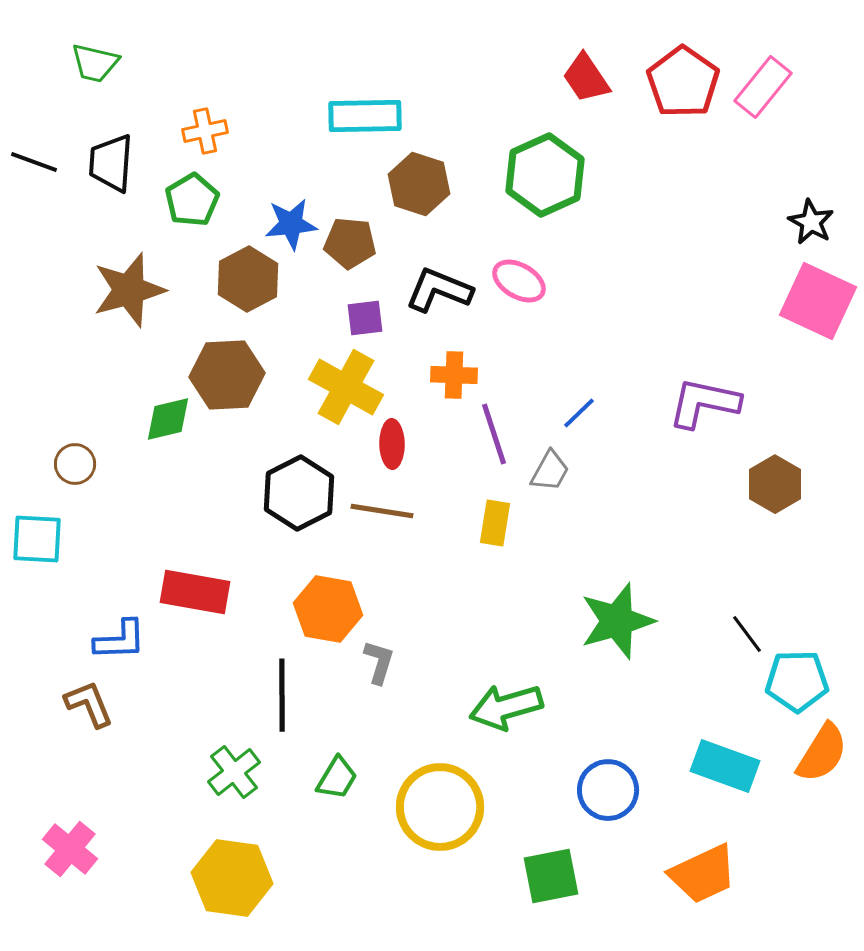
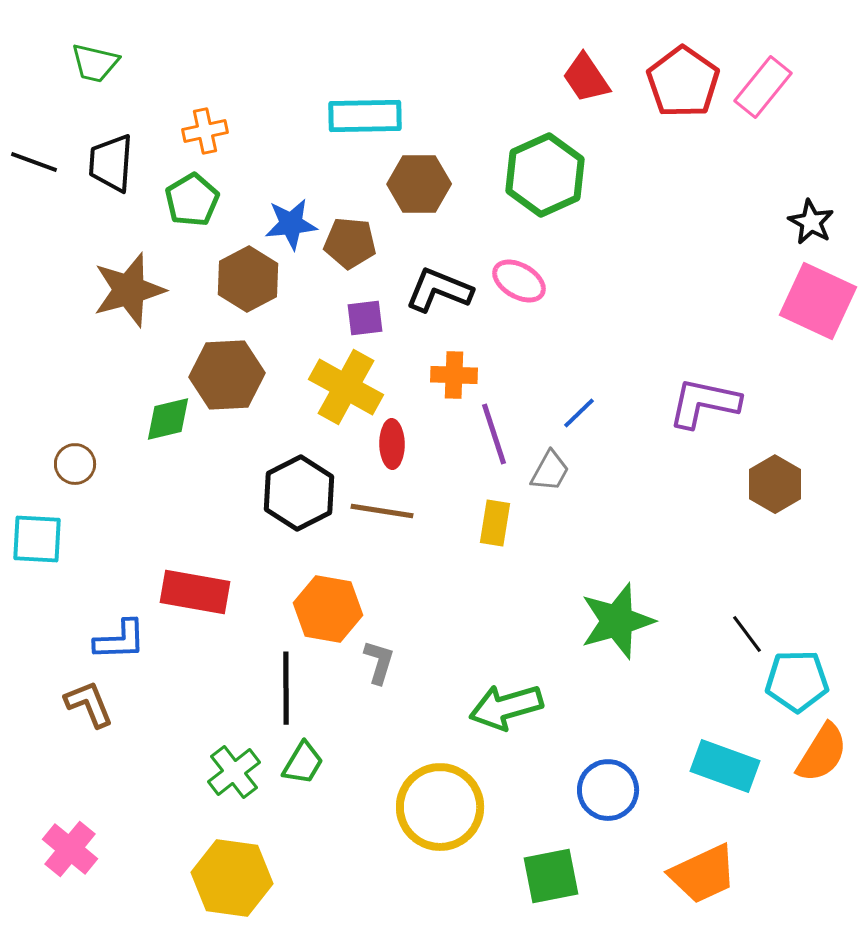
brown hexagon at (419, 184): rotated 18 degrees counterclockwise
black line at (282, 695): moved 4 px right, 7 px up
green trapezoid at (337, 778): moved 34 px left, 15 px up
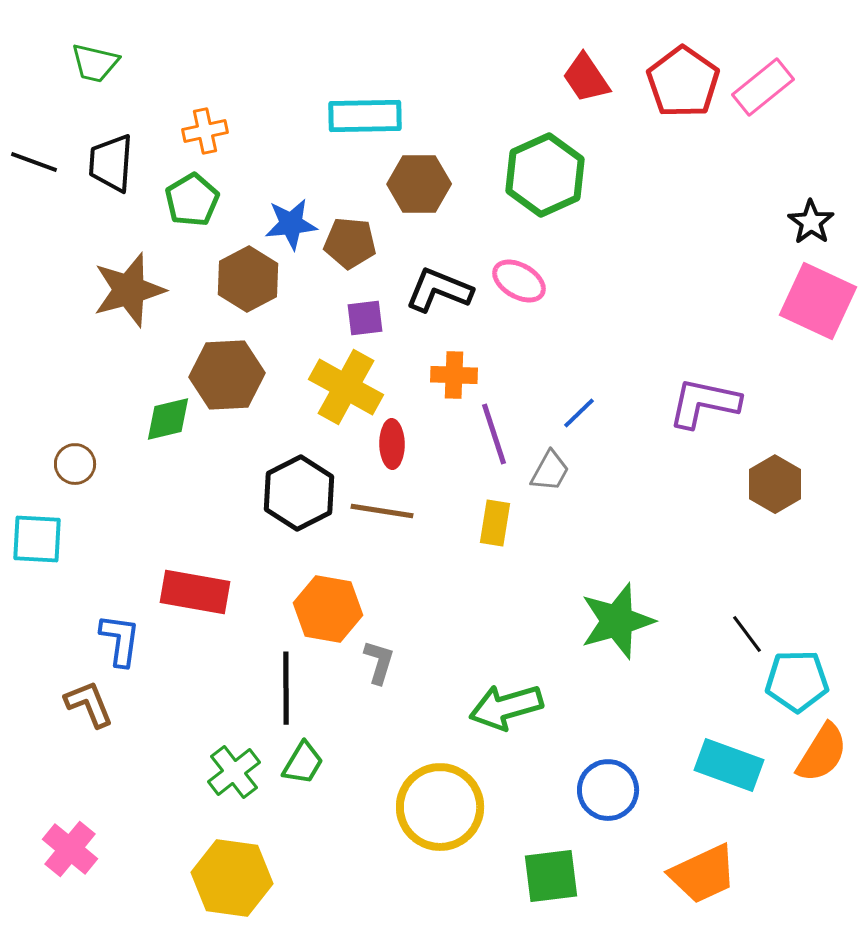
pink rectangle at (763, 87): rotated 12 degrees clockwise
black star at (811, 222): rotated 6 degrees clockwise
blue L-shape at (120, 640): rotated 80 degrees counterclockwise
cyan rectangle at (725, 766): moved 4 px right, 1 px up
green square at (551, 876): rotated 4 degrees clockwise
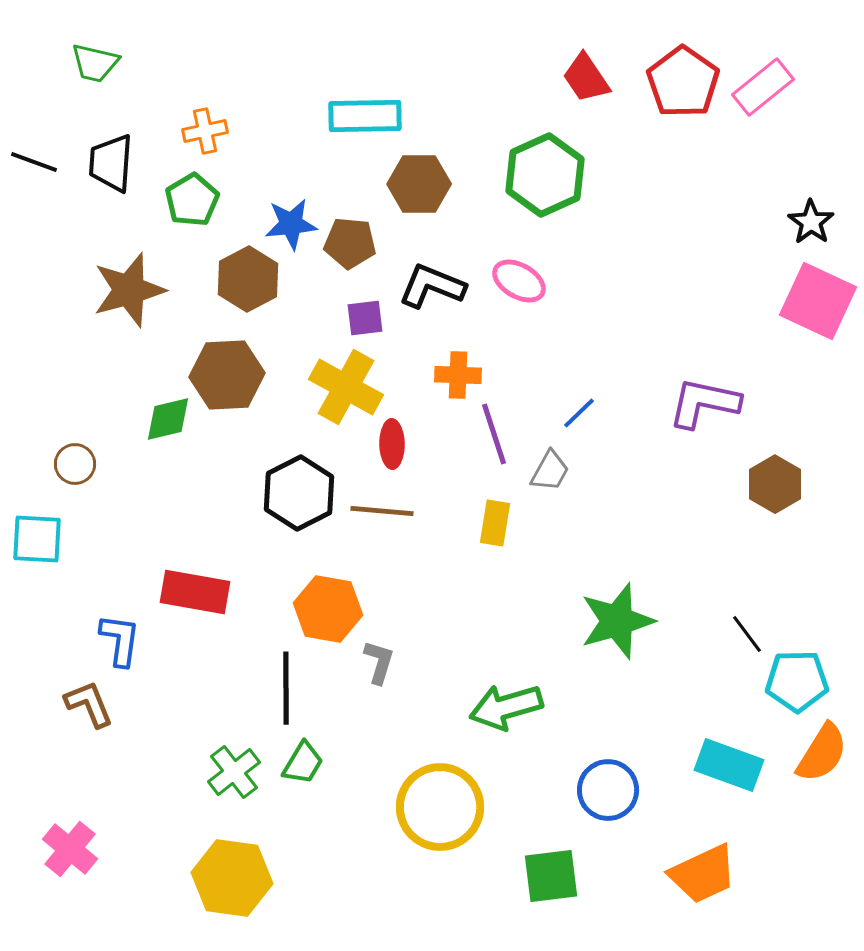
black L-shape at (439, 290): moved 7 px left, 4 px up
orange cross at (454, 375): moved 4 px right
brown line at (382, 511): rotated 4 degrees counterclockwise
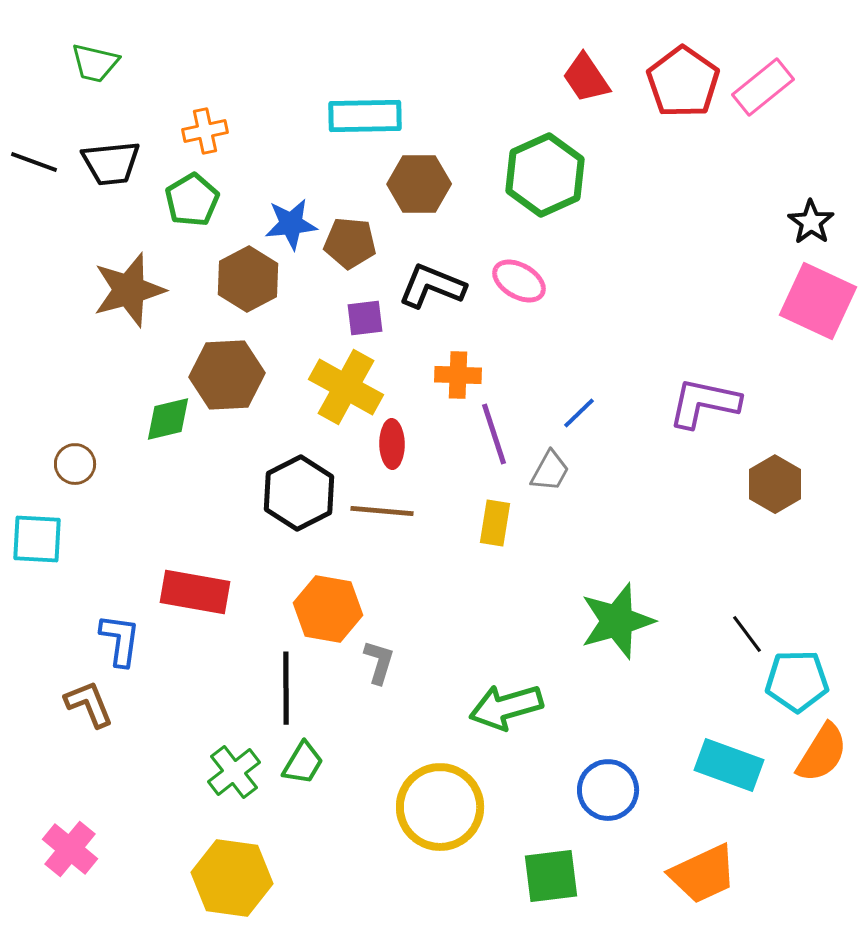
black trapezoid at (111, 163): rotated 100 degrees counterclockwise
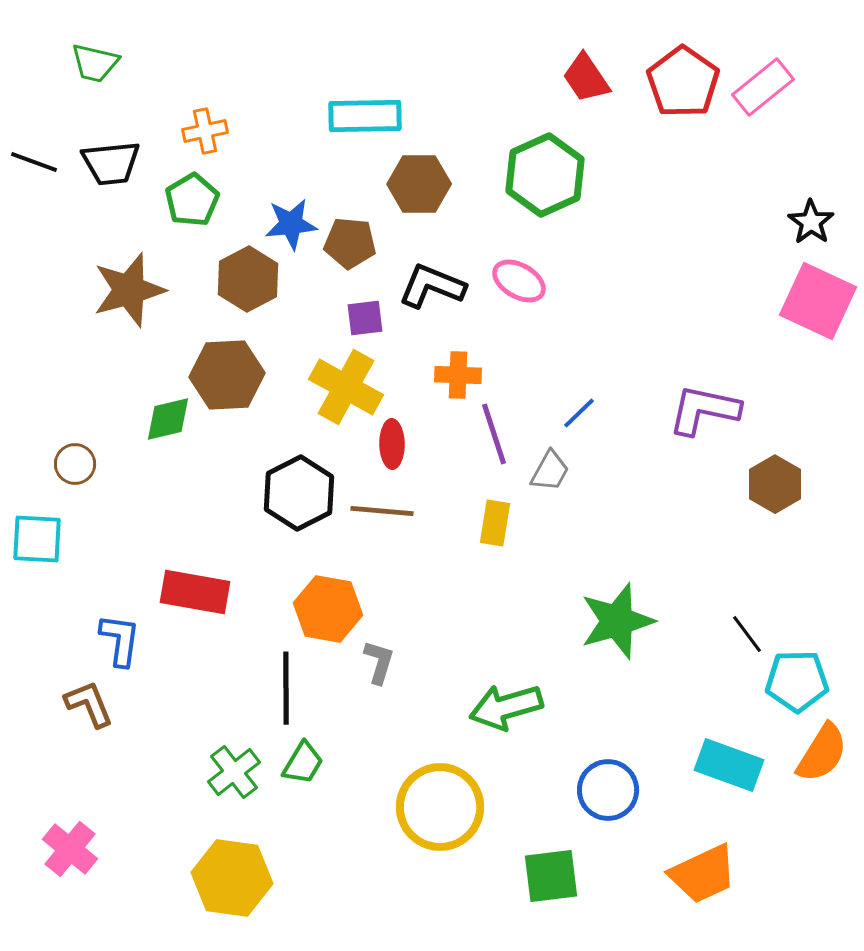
purple L-shape at (704, 403): moved 7 px down
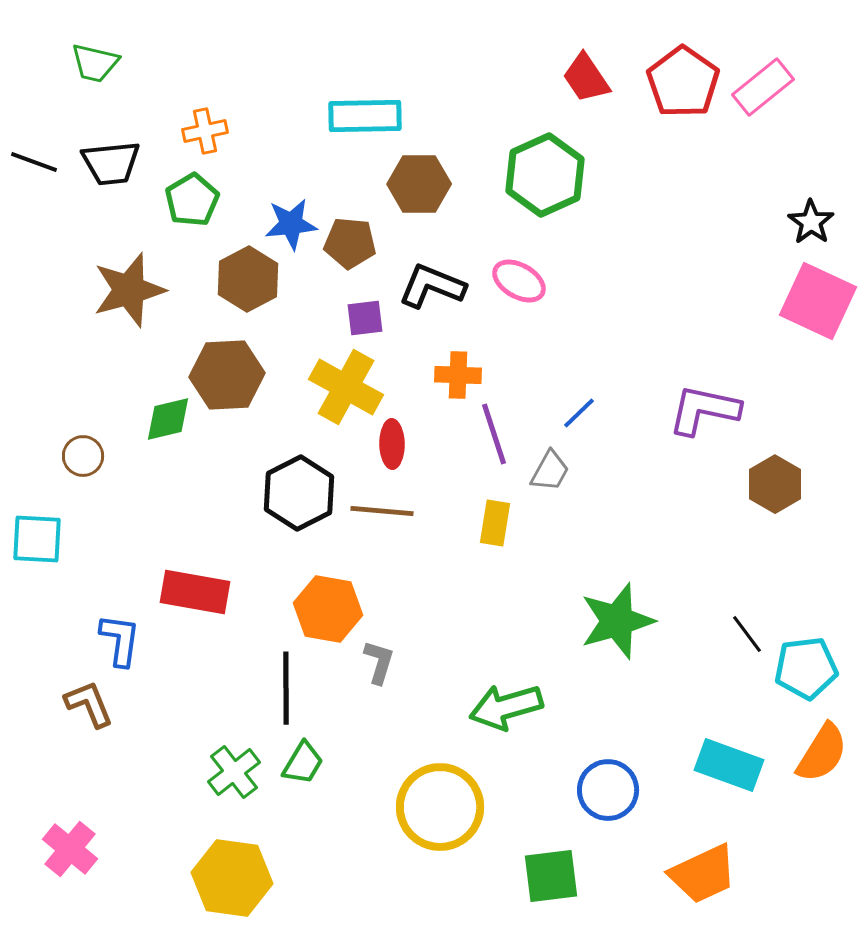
brown circle at (75, 464): moved 8 px right, 8 px up
cyan pentagon at (797, 681): moved 9 px right, 13 px up; rotated 6 degrees counterclockwise
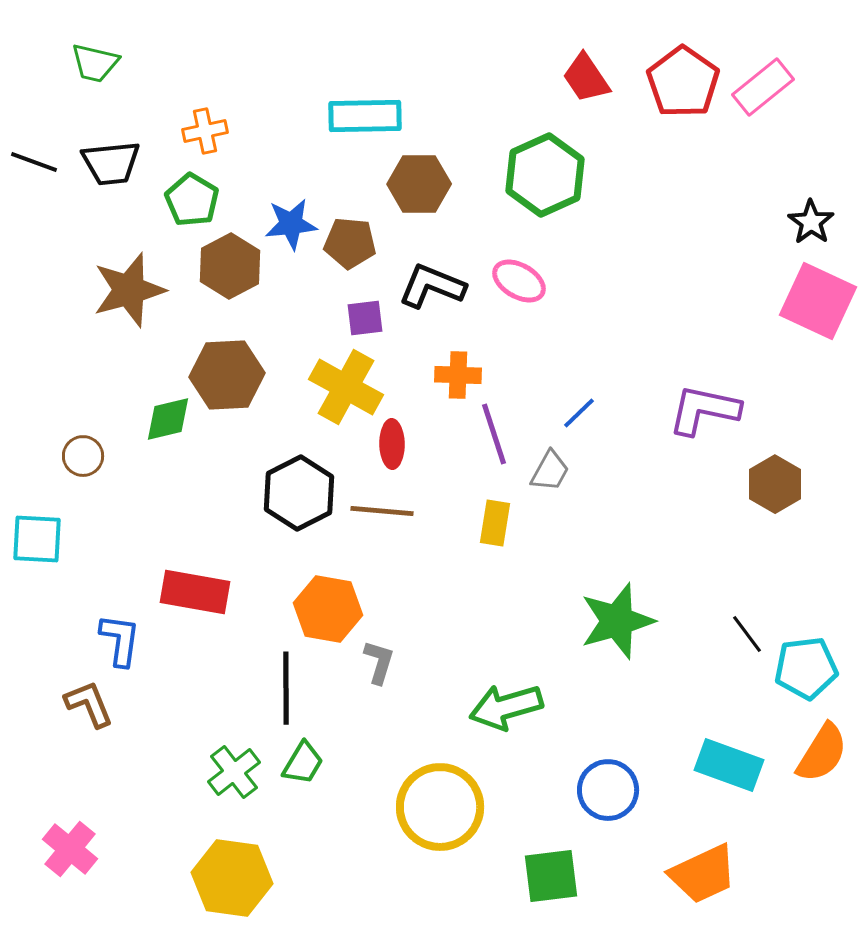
green pentagon at (192, 200): rotated 10 degrees counterclockwise
brown hexagon at (248, 279): moved 18 px left, 13 px up
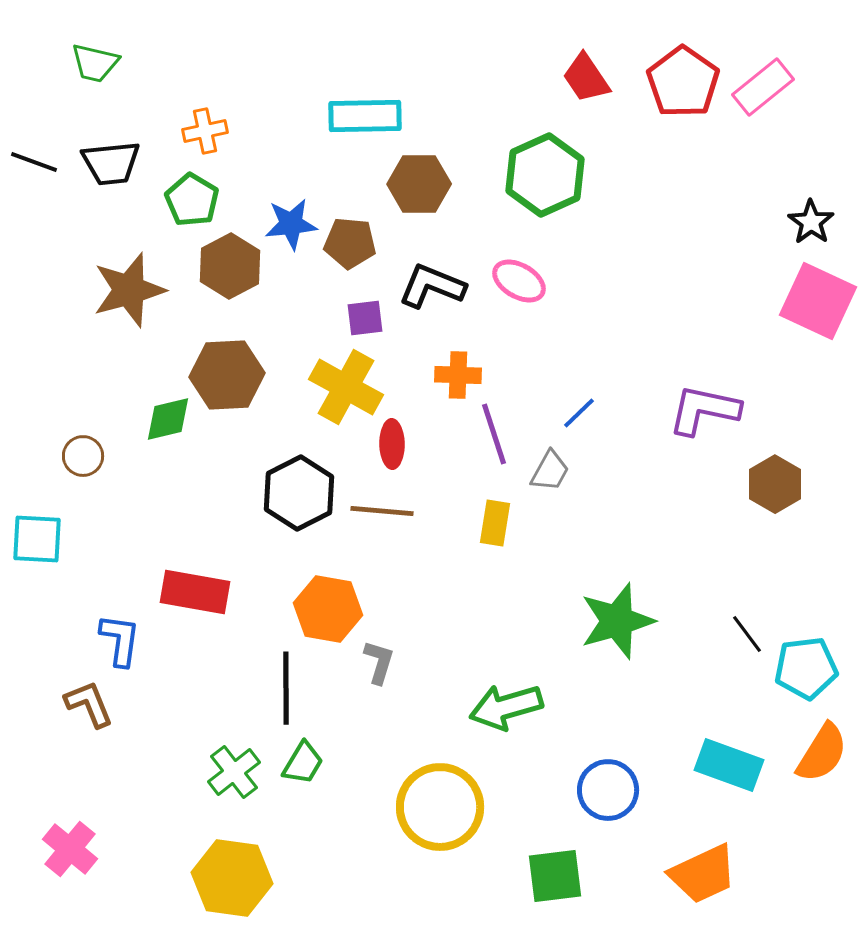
green square at (551, 876): moved 4 px right
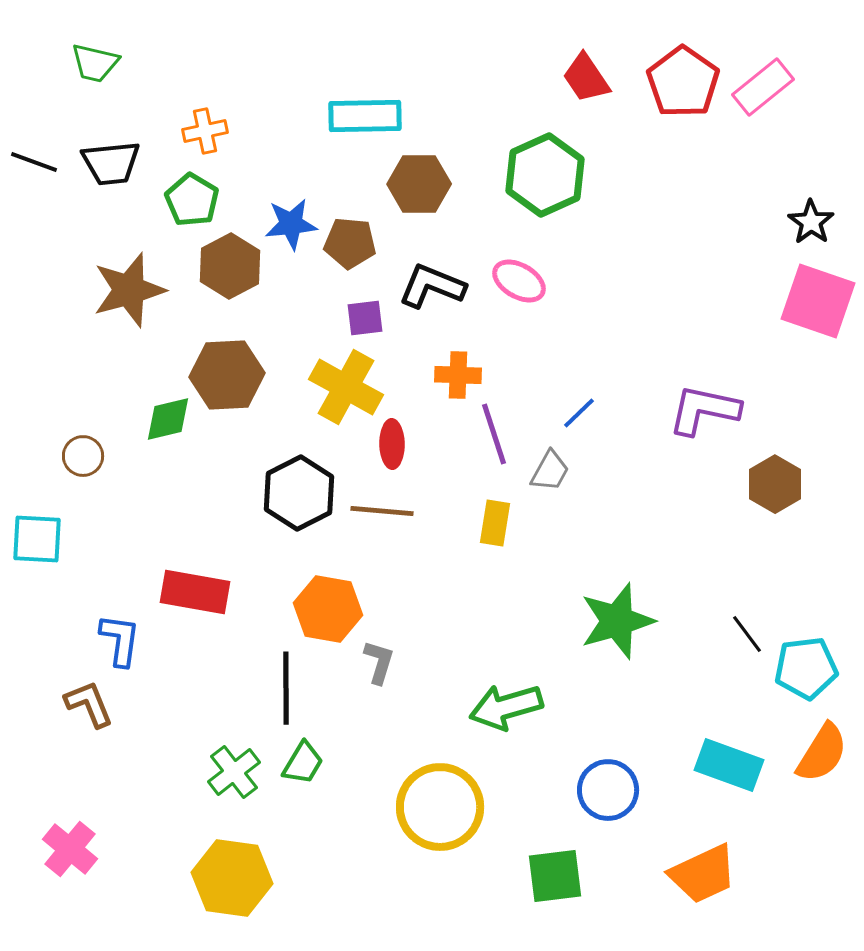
pink square at (818, 301): rotated 6 degrees counterclockwise
